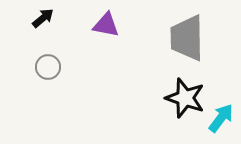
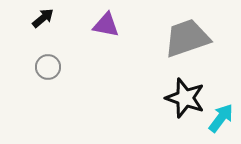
gray trapezoid: rotated 72 degrees clockwise
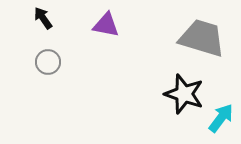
black arrow: rotated 85 degrees counterclockwise
gray trapezoid: moved 15 px right; rotated 36 degrees clockwise
gray circle: moved 5 px up
black star: moved 1 px left, 4 px up
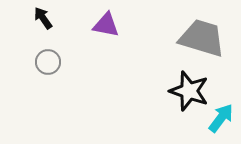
black star: moved 5 px right, 3 px up
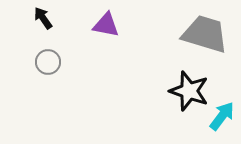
gray trapezoid: moved 3 px right, 4 px up
cyan arrow: moved 1 px right, 2 px up
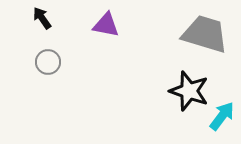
black arrow: moved 1 px left
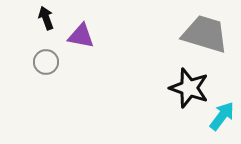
black arrow: moved 4 px right; rotated 15 degrees clockwise
purple triangle: moved 25 px left, 11 px down
gray circle: moved 2 px left
black star: moved 3 px up
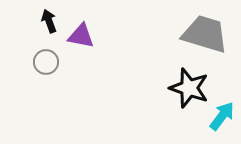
black arrow: moved 3 px right, 3 px down
